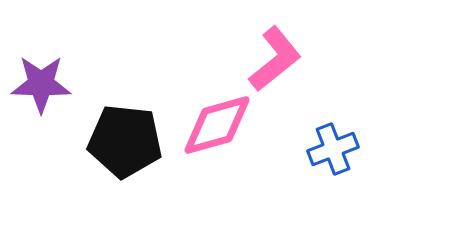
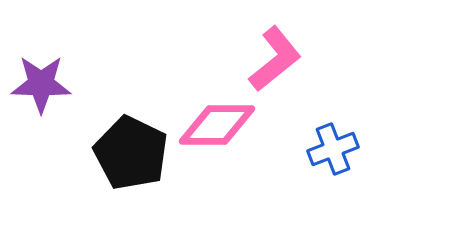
pink diamond: rotated 16 degrees clockwise
black pentagon: moved 6 px right, 12 px down; rotated 20 degrees clockwise
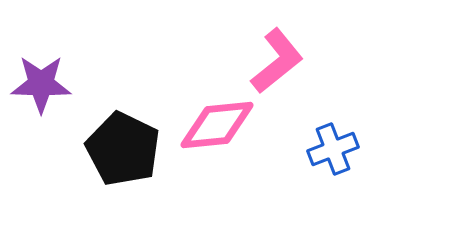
pink L-shape: moved 2 px right, 2 px down
pink diamond: rotated 6 degrees counterclockwise
black pentagon: moved 8 px left, 4 px up
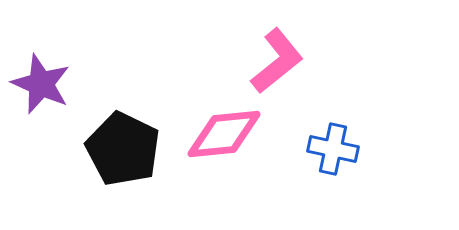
purple star: rotated 22 degrees clockwise
pink diamond: moved 7 px right, 9 px down
blue cross: rotated 33 degrees clockwise
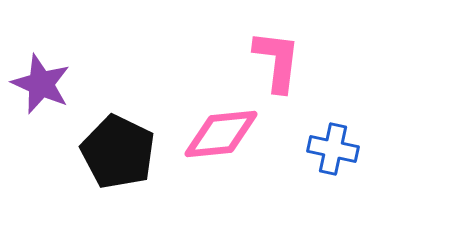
pink L-shape: rotated 44 degrees counterclockwise
pink diamond: moved 3 px left
black pentagon: moved 5 px left, 3 px down
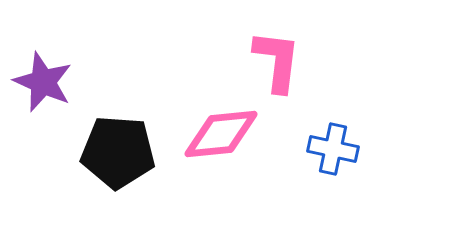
purple star: moved 2 px right, 2 px up
black pentagon: rotated 22 degrees counterclockwise
